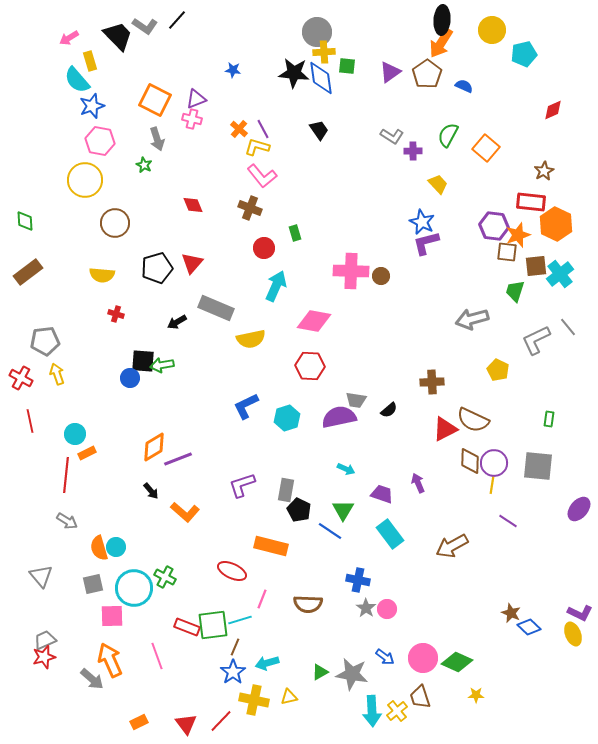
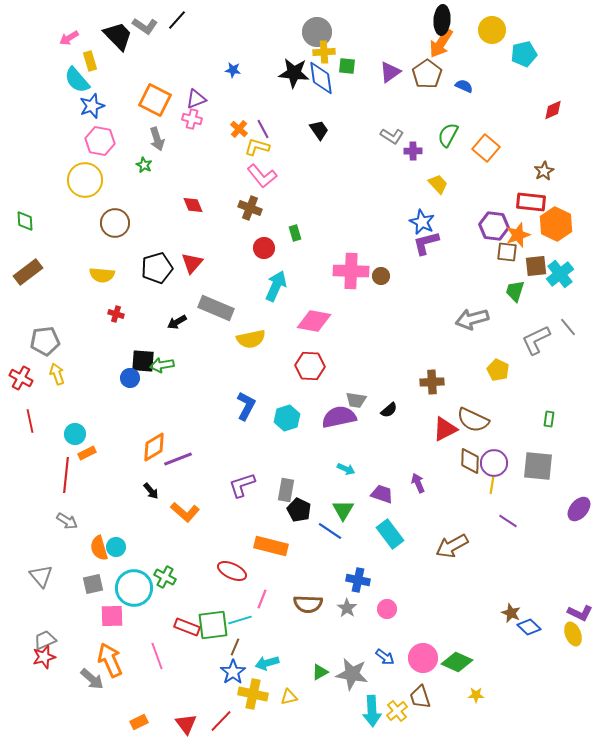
blue L-shape at (246, 406): rotated 144 degrees clockwise
gray star at (366, 608): moved 19 px left
yellow cross at (254, 700): moved 1 px left, 6 px up
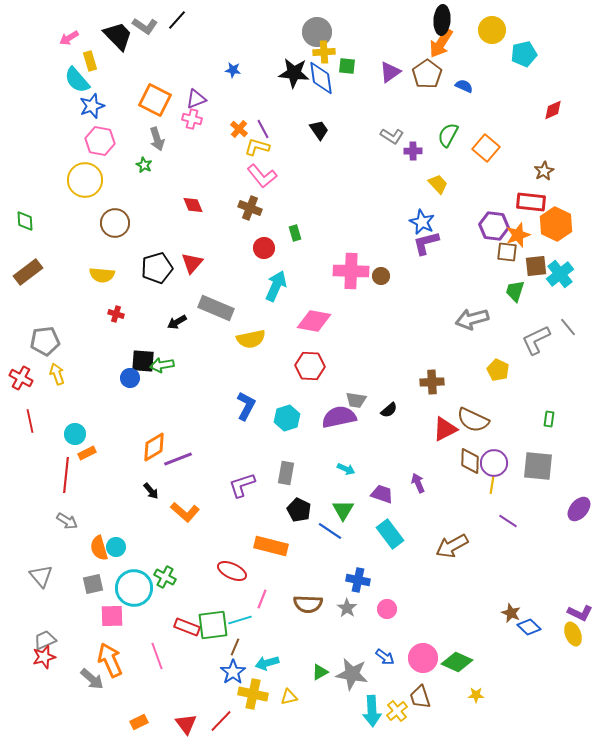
gray rectangle at (286, 490): moved 17 px up
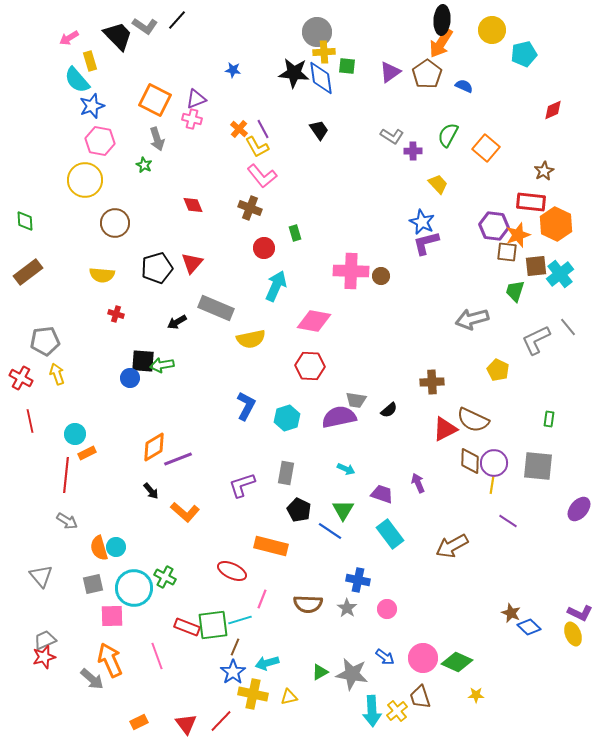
yellow L-shape at (257, 147): rotated 135 degrees counterclockwise
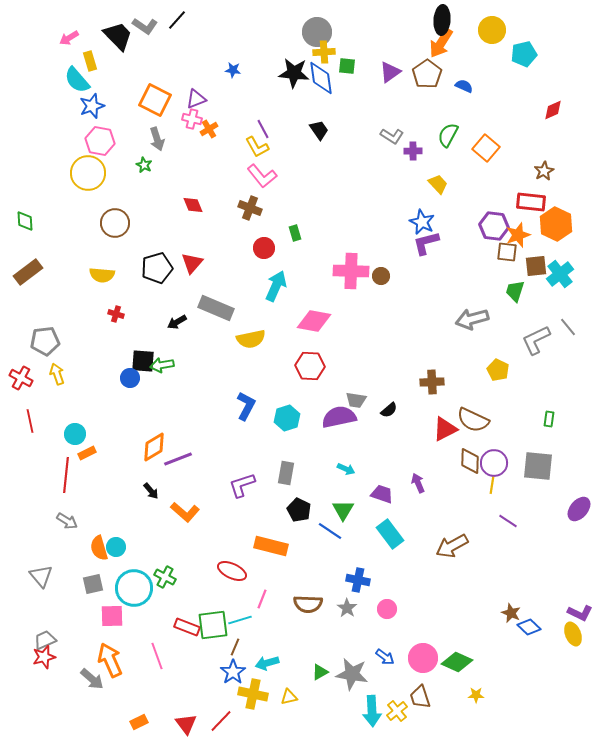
orange cross at (239, 129): moved 30 px left; rotated 18 degrees clockwise
yellow circle at (85, 180): moved 3 px right, 7 px up
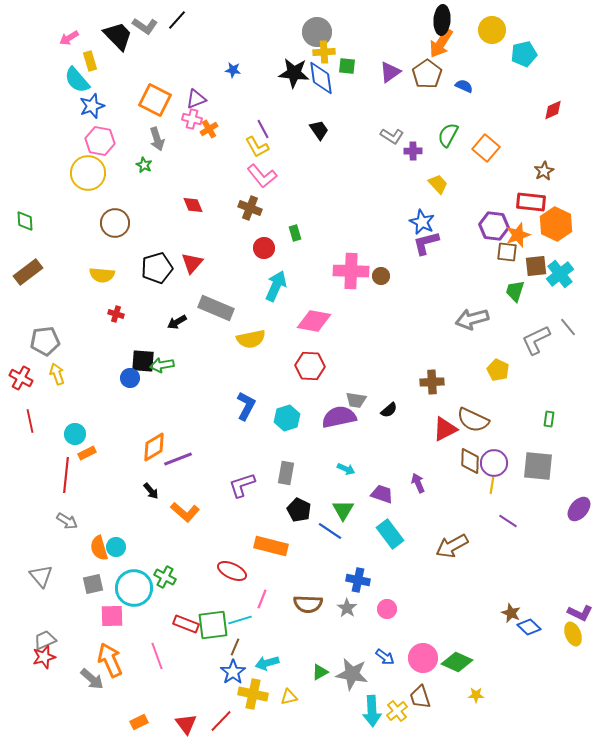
red rectangle at (187, 627): moved 1 px left, 3 px up
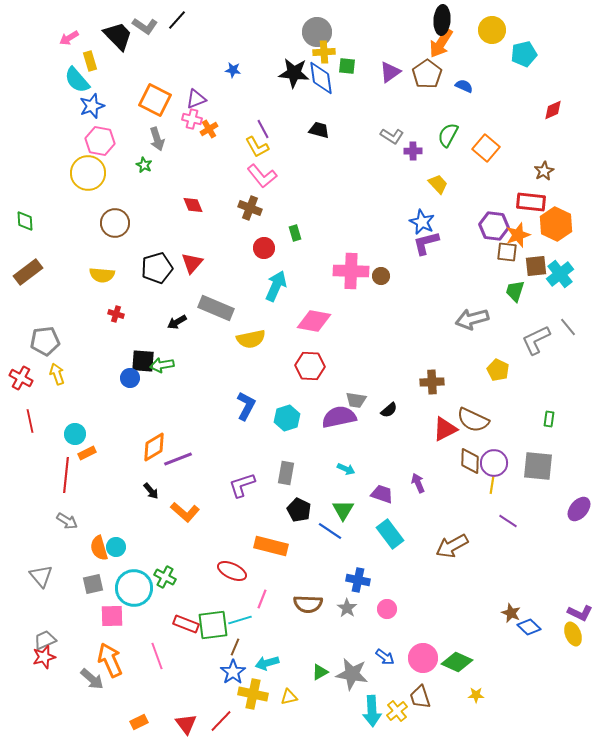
black trapezoid at (319, 130): rotated 40 degrees counterclockwise
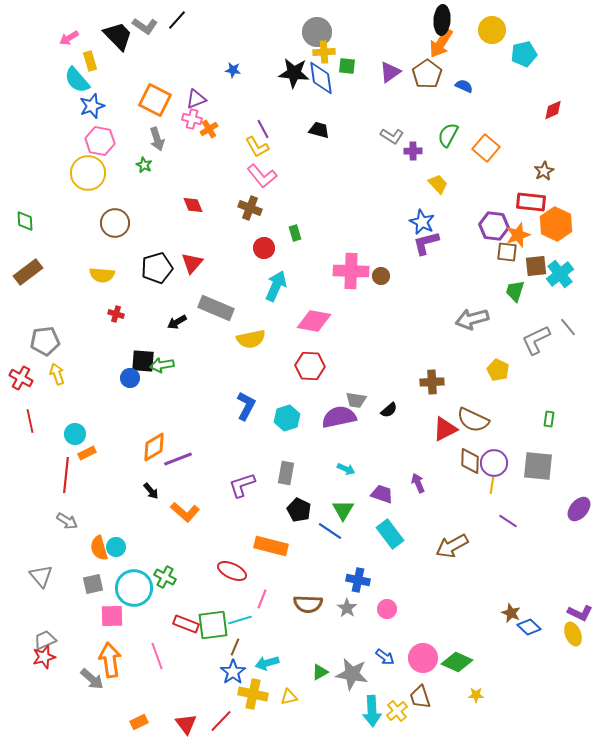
orange arrow at (110, 660): rotated 16 degrees clockwise
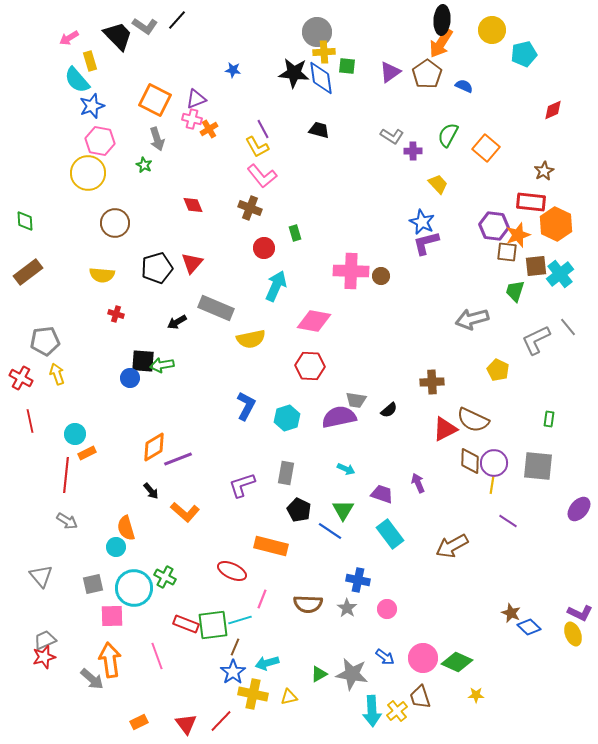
orange semicircle at (99, 548): moved 27 px right, 20 px up
green triangle at (320, 672): moved 1 px left, 2 px down
